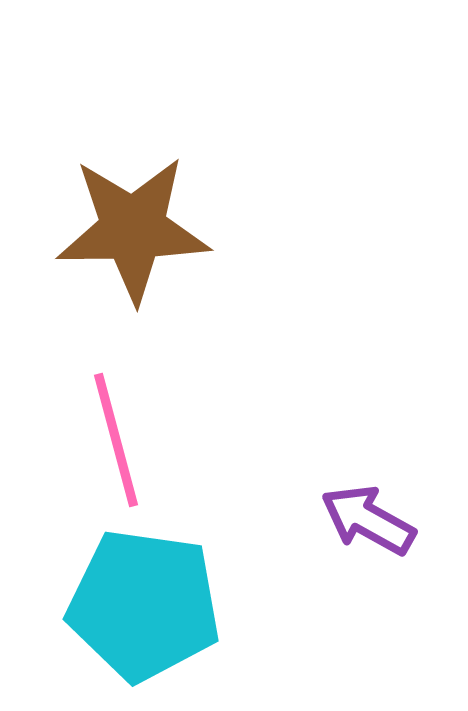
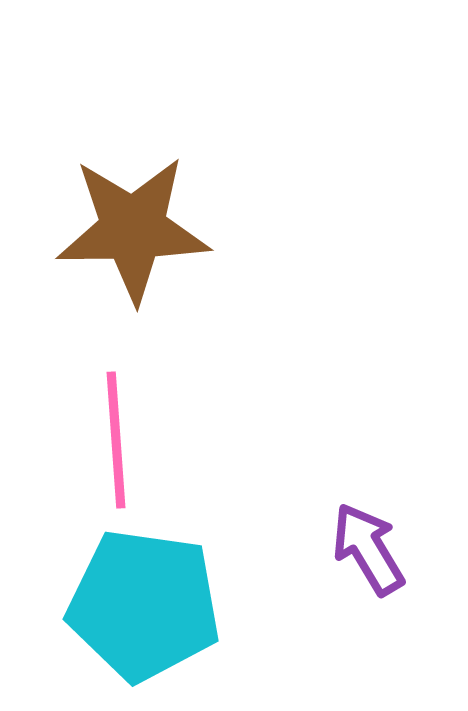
pink line: rotated 11 degrees clockwise
purple arrow: moved 29 px down; rotated 30 degrees clockwise
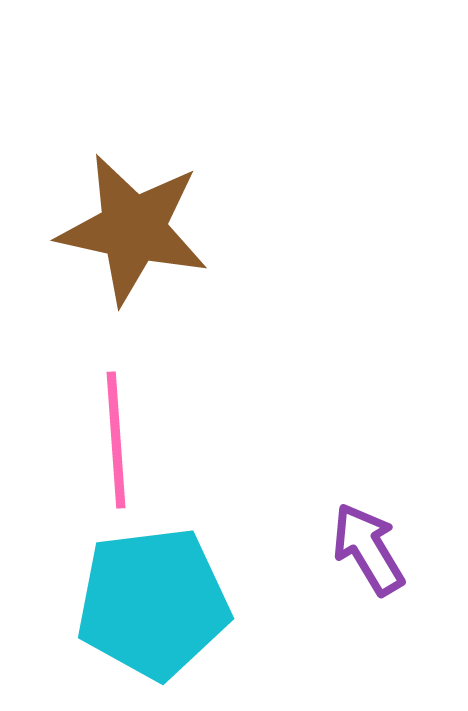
brown star: rotated 13 degrees clockwise
cyan pentagon: moved 9 px right, 2 px up; rotated 15 degrees counterclockwise
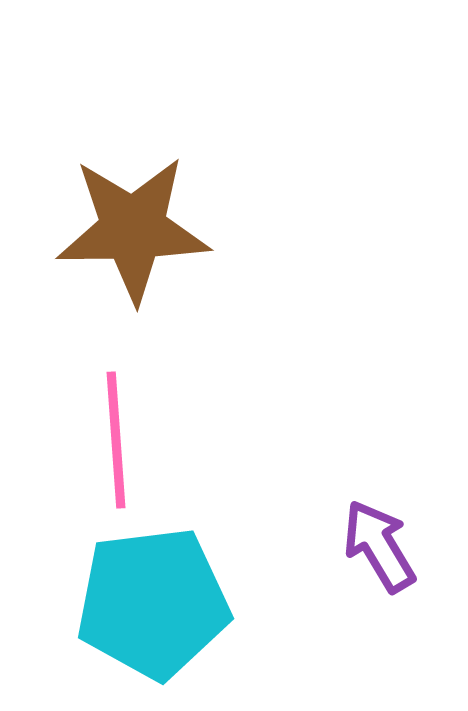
brown star: rotated 13 degrees counterclockwise
purple arrow: moved 11 px right, 3 px up
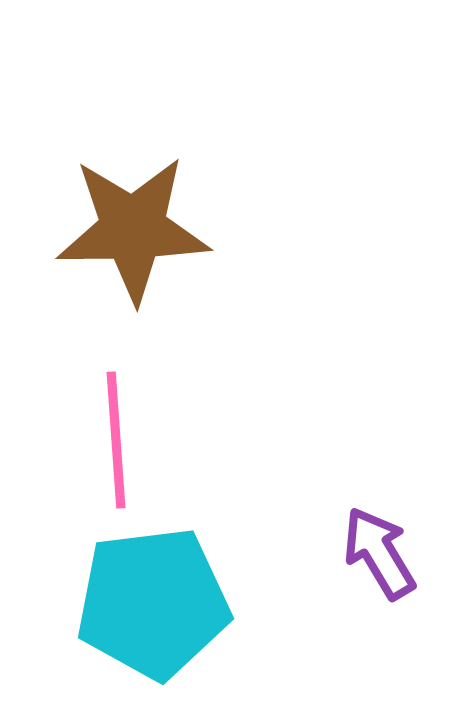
purple arrow: moved 7 px down
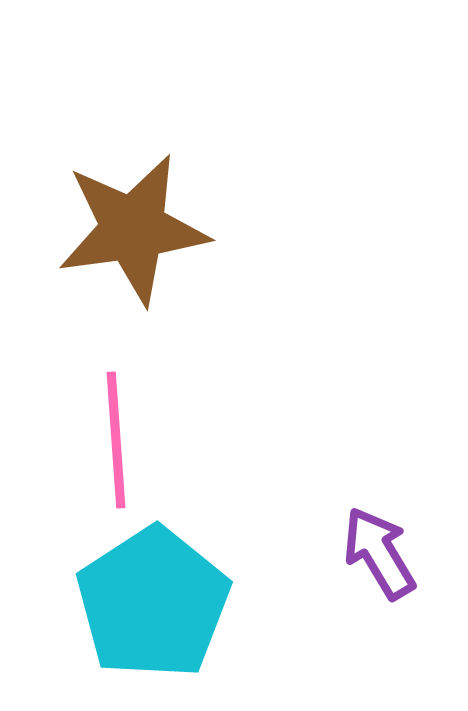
brown star: rotated 7 degrees counterclockwise
cyan pentagon: rotated 26 degrees counterclockwise
